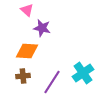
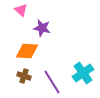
pink triangle: moved 6 px left
brown cross: moved 1 px right; rotated 24 degrees clockwise
purple line: rotated 65 degrees counterclockwise
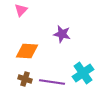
pink triangle: rotated 32 degrees clockwise
purple star: moved 20 px right, 6 px down
brown cross: moved 1 px right, 3 px down
purple line: rotated 50 degrees counterclockwise
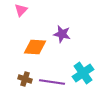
orange diamond: moved 8 px right, 4 px up
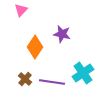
orange diamond: rotated 60 degrees counterclockwise
brown cross: rotated 24 degrees clockwise
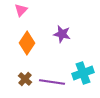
orange diamond: moved 8 px left, 4 px up
cyan cross: rotated 15 degrees clockwise
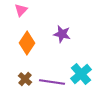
cyan cross: moved 2 px left, 1 px down; rotated 20 degrees counterclockwise
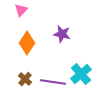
purple line: moved 1 px right
